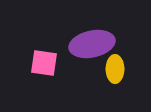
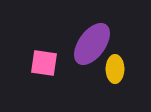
purple ellipse: rotated 42 degrees counterclockwise
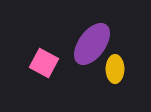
pink square: rotated 20 degrees clockwise
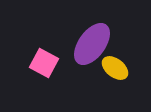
yellow ellipse: moved 1 px up; rotated 52 degrees counterclockwise
